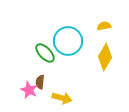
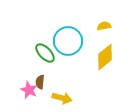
yellow diamond: rotated 20 degrees clockwise
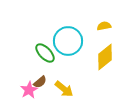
brown semicircle: rotated 136 degrees counterclockwise
pink star: rotated 18 degrees clockwise
yellow arrow: moved 2 px right, 9 px up; rotated 24 degrees clockwise
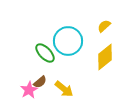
yellow semicircle: rotated 32 degrees counterclockwise
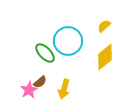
yellow arrow: rotated 66 degrees clockwise
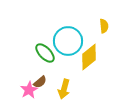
yellow semicircle: rotated 128 degrees clockwise
yellow diamond: moved 16 px left
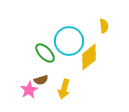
cyan circle: moved 1 px right
brown semicircle: moved 1 px right, 2 px up; rotated 24 degrees clockwise
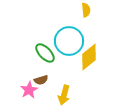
yellow semicircle: moved 18 px left, 16 px up
yellow arrow: moved 6 px down
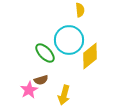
yellow semicircle: moved 6 px left
cyan circle: moved 1 px up
yellow diamond: moved 1 px right, 1 px up
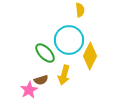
yellow diamond: rotated 24 degrees counterclockwise
yellow arrow: moved 20 px up
